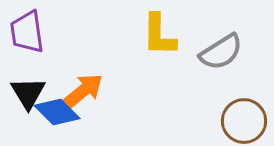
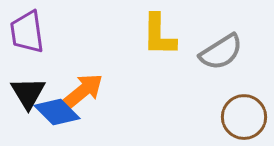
brown circle: moved 4 px up
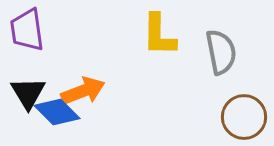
purple trapezoid: moved 2 px up
gray semicircle: rotated 69 degrees counterclockwise
orange arrow: rotated 18 degrees clockwise
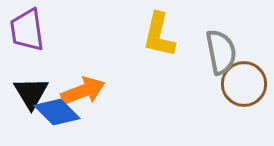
yellow L-shape: rotated 12 degrees clockwise
black triangle: moved 3 px right
brown circle: moved 33 px up
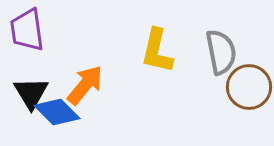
yellow L-shape: moved 2 px left, 16 px down
brown circle: moved 5 px right, 3 px down
orange arrow: moved 2 px right, 6 px up; rotated 30 degrees counterclockwise
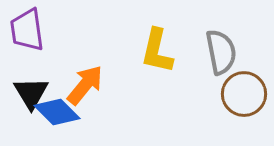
brown circle: moved 5 px left, 7 px down
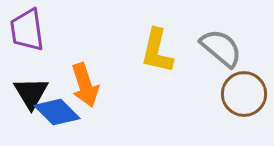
gray semicircle: moved 4 px up; rotated 39 degrees counterclockwise
orange arrow: rotated 123 degrees clockwise
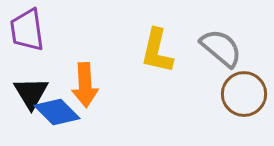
orange arrow: rotated 15 degrees clockwise
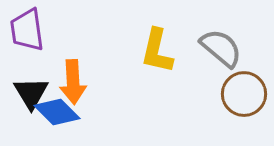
orange arrow: moved 12 px left, 3 px up
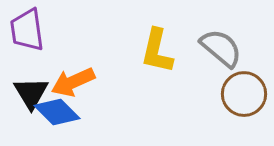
orange arrow: rotated 69 degrees clockwise
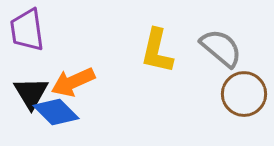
blue diamond: moved 1 px left
